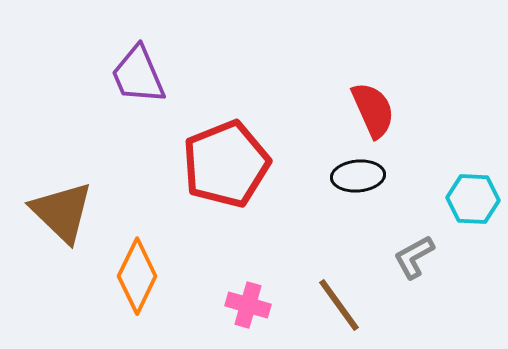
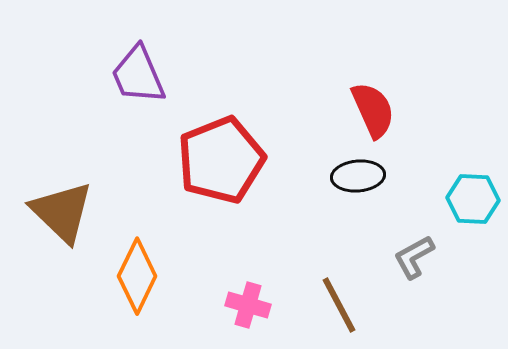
red pentagon: moved 5 px left, 4 px up
brown line: rotated 8 degrees clockwise
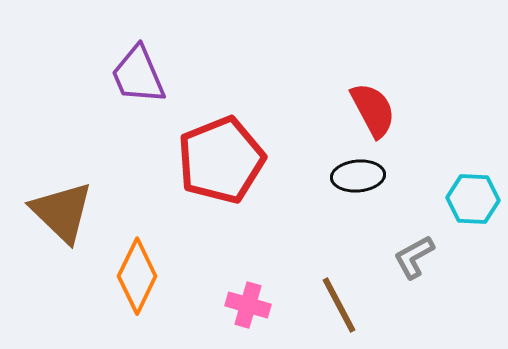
red semicircle: rotated 4 degrees counterclockwise
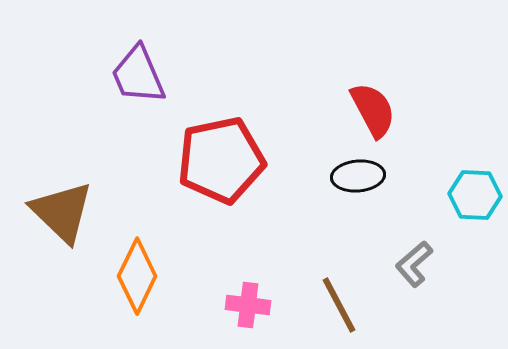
red pentagon: rotated 10 degrees clockwise
cyan hexagon: moved 2 px right, 4 px up
gray L-shape: moved 7 px down; rotated 12 degrees counterclockwise
pink cross: rotated 9 degrees counterclockwise
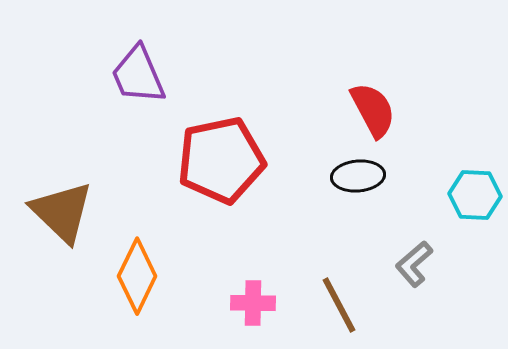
pink cross: moved 5 px right, 2 px up; rotated 6 degrees counterclockwise
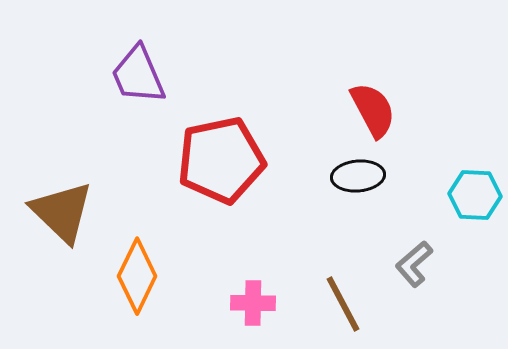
brown line: moved 4 px right, 1 px up
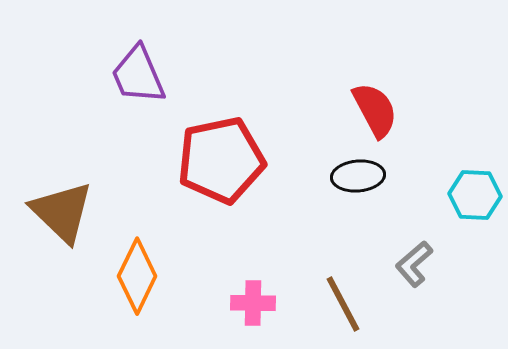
red semicircle: moved 2 px right
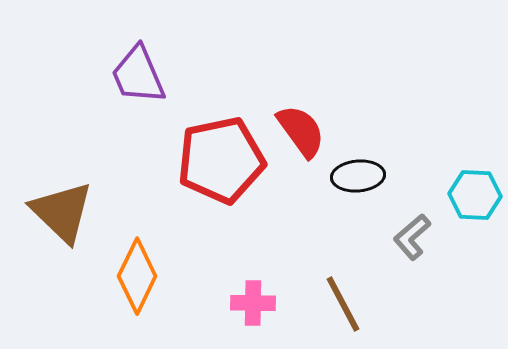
red semicircle: moved 74 px left, 21 px down; rotated 8 degrees counterclockwise
gray L-shape: moved 2 px left, 27 px up
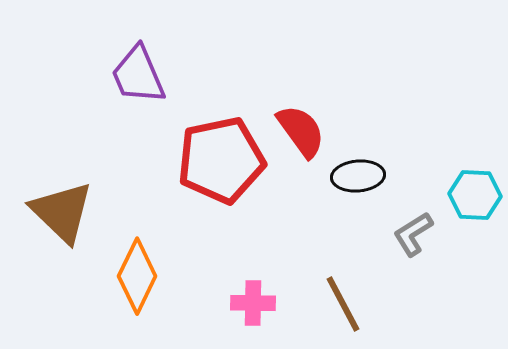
gray L-shape: moved 1 px right, 3 px up; rotated 9 degrees clockwise
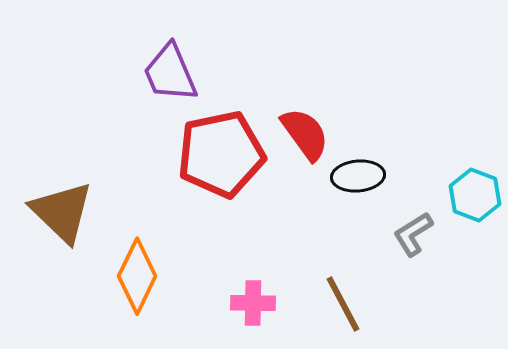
purple trapezoid: moved 32 px right, 2 px up
red semicircle: moved 4 px right, 3 px down
red pentagon: moved 6 px up
cyan hexagon: rotated 18 degrees clockwise
